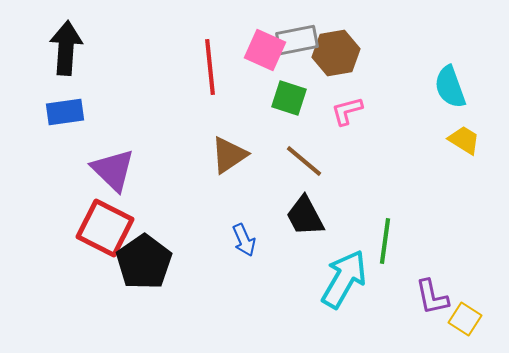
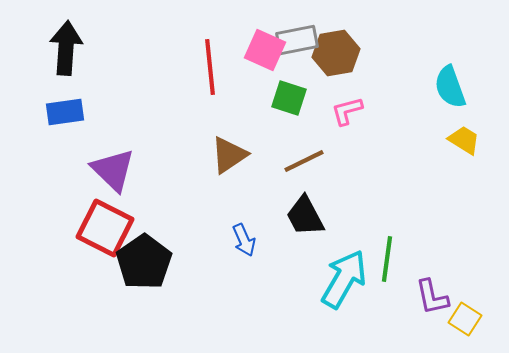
brown line: rotated 66 degrees counterclockwise
green line: moved 2 px right, 18 px down
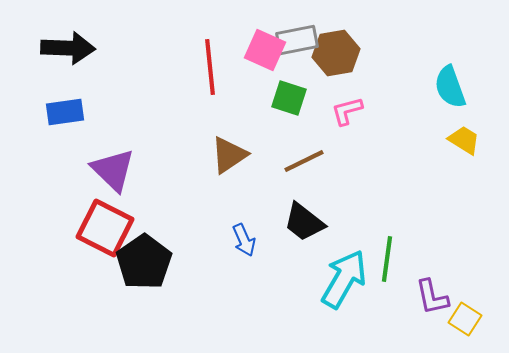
black arrow: moved 2 px right; rotated 88 degrees clockwise
black trapezoid: moved 1 px left, 6 px down; rotated 24 degrees counterclockwise
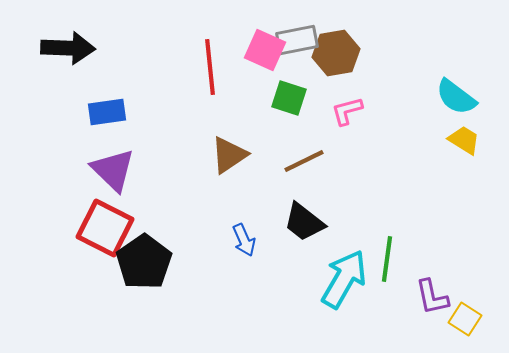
cyan semicircle: moved 6 px right, 10 px down; rotated 33 degrees counterclockwise
blue rectangle: moved 42 px right
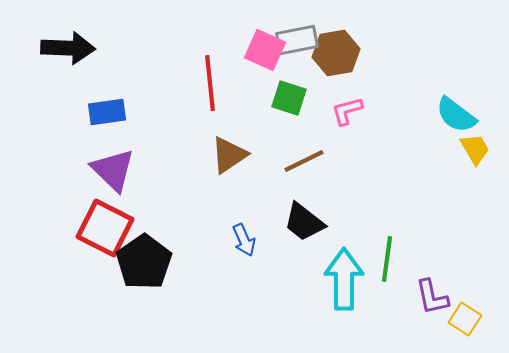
red line: moved 16 px down
cyan semicircle: moved 18 px down
yellow trapezoid: moved 11 px right, 9 px down; rotated 28 degrees clockwise
cyan arrow: rotated 30 degrees counterclockwise
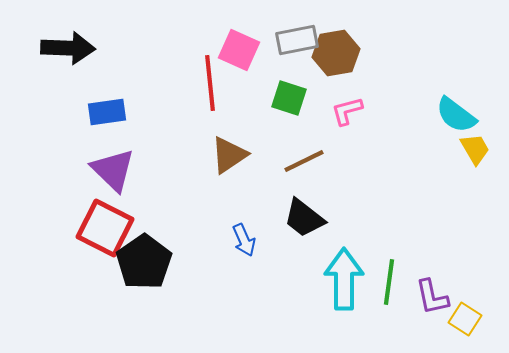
pink square: moved 26 px left
black trapezoid: moved 4 px up
green line: moved 2 px right, 23 px down
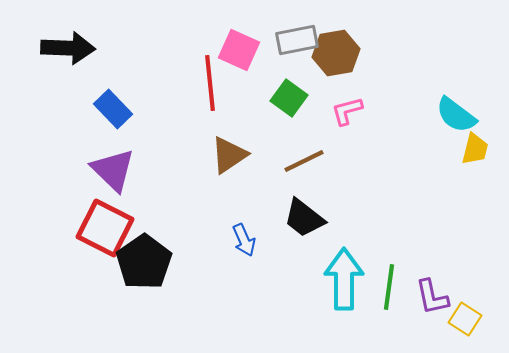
green square: rotated 18 degrees clockwise
blue rectangle: moved 6 px right, 3 px up; rotated 54 degrees clockwise
yellow trapezoid: rotated 44 degrees clockwise
green line: moved 5 px down
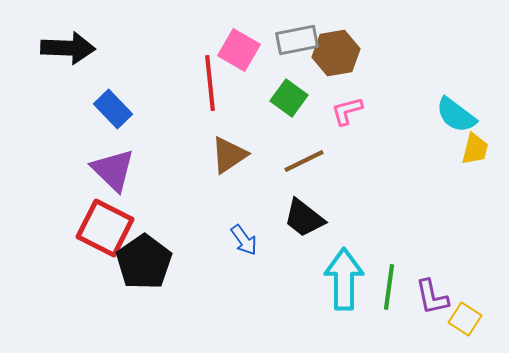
pink square: rotated 6 degrees clockwise
blue arrow: rotated 12 degrees counterclockwise
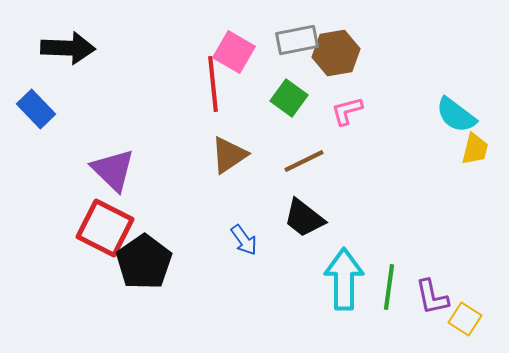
pink square: moved 5 px left, 2 px down
red line: moved 3 px right, 1 px down
blue rectangle: moved 77 px left
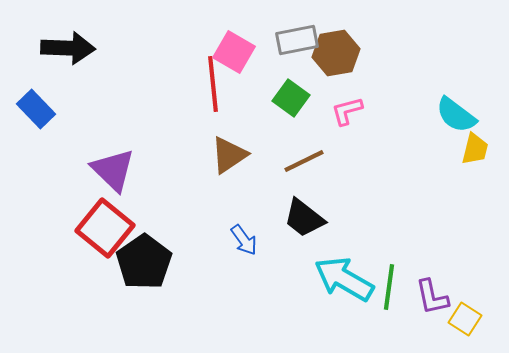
green square: moved 2 px right
red square: rotated 12 degrees clockwise
cyan arrow: rotated 60 degrees counterclockwise
